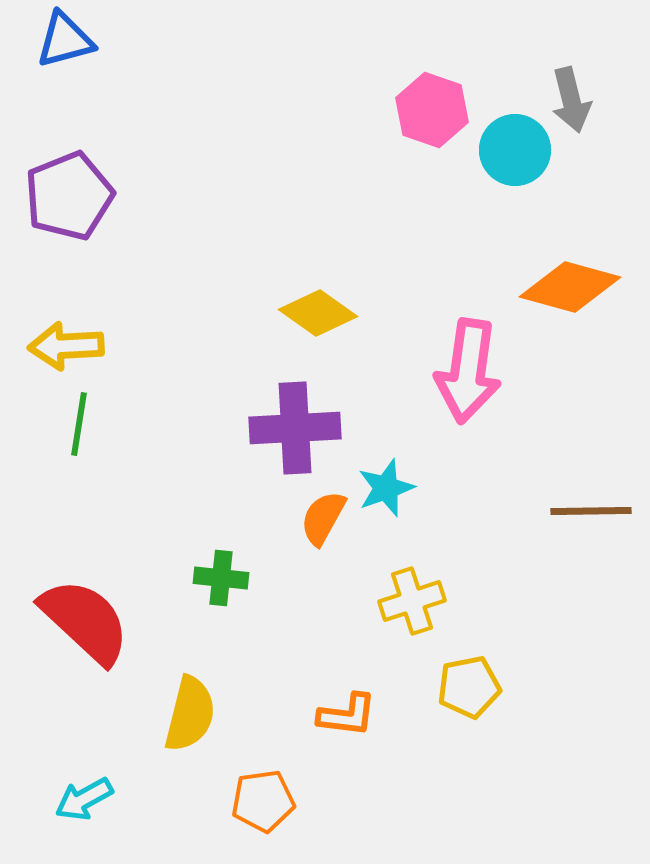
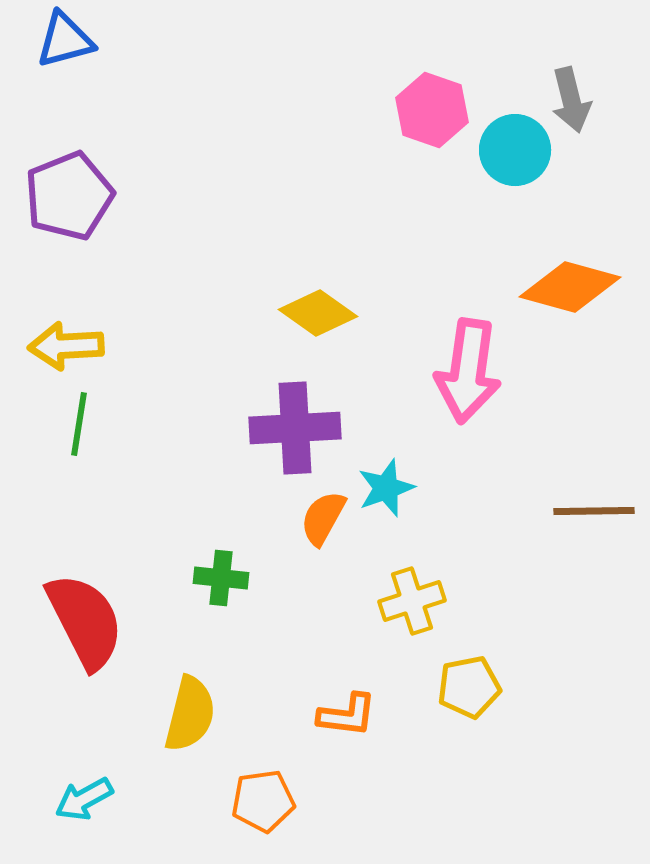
brown line: moved 3 px right
red semicircle: rotated 20 degrees clockwise
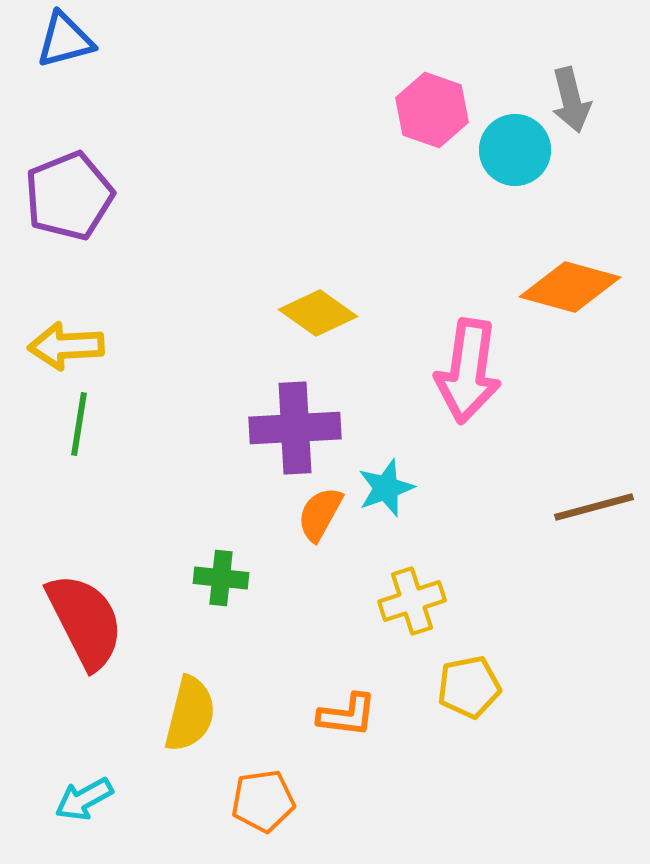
brown line: moved 4 px up; rotated 14 degrees counterclockwise
orange semicircle: moved 3 px left, 4 px up
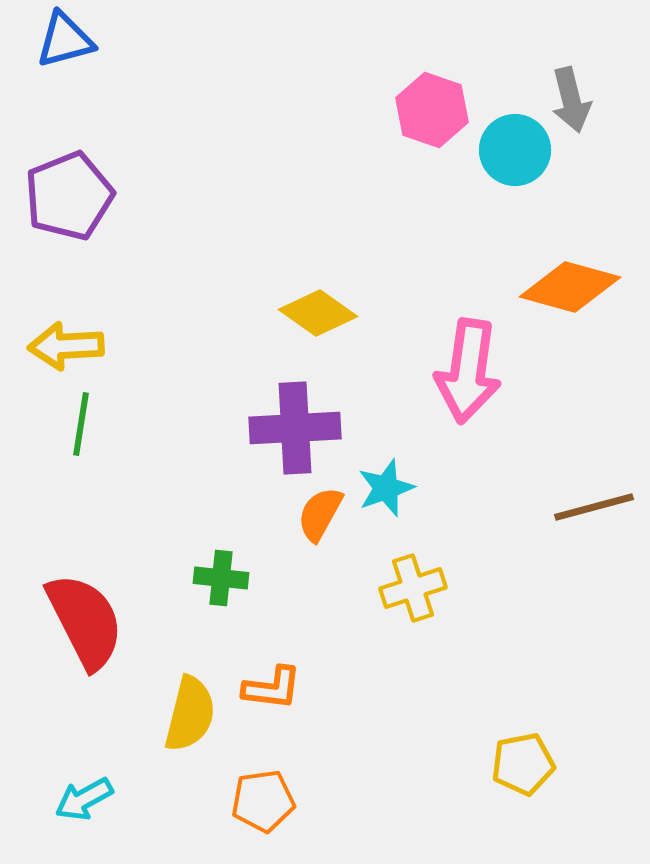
green line: moved 2 px right
yellow cross: moved 1 px right, 13 px up
yellow pentagon: moved 54 px right, 77 px down
orange L-shape: moved 75 px left, 27 px up
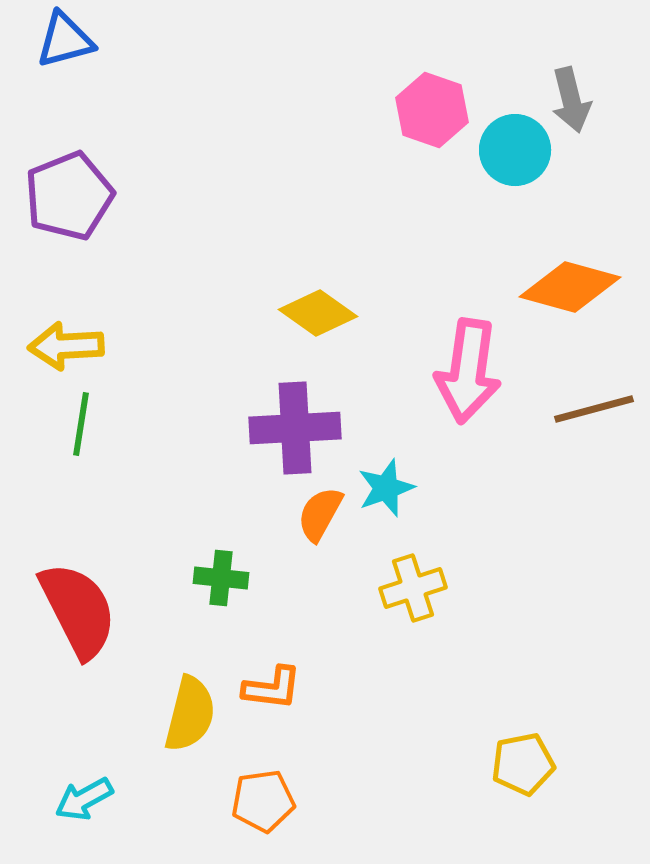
brown line: moved 98 px up
red semicircle: moved 7 px left, 11 px up
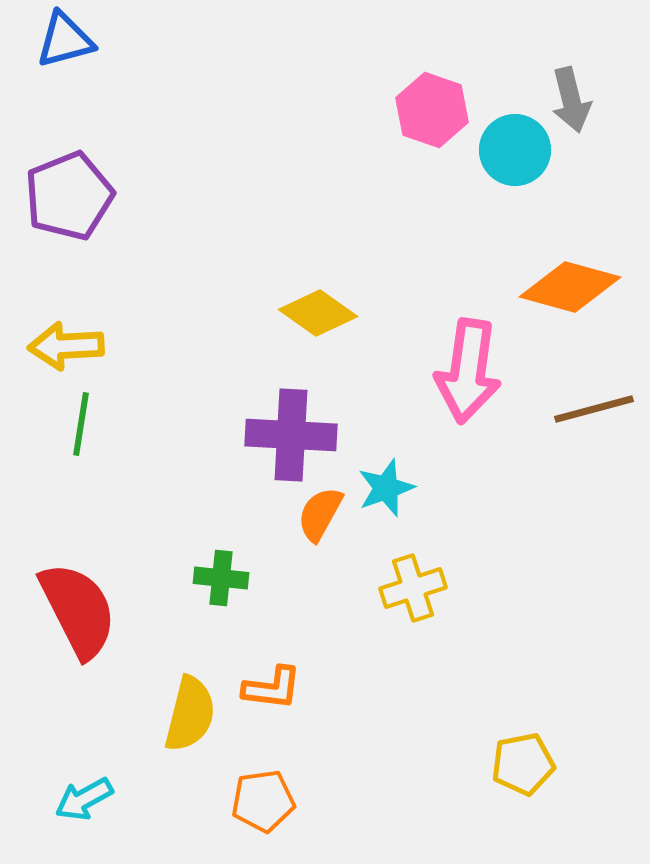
purple cross: moved 4 px left, 7 px down; rotated 6 degrees clockwise
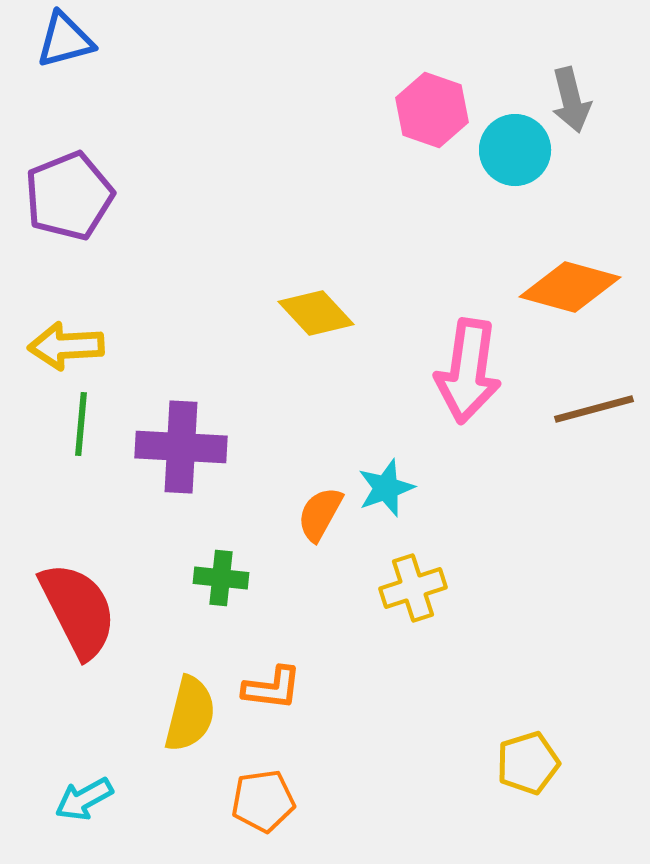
yellow diamond: moved 2 px left; rotated 12 degrees clockwise
green line: rotated 4 degrees counterclockwise
purple cross: moved 110 px left, 12 px down
yellow pentagon: moved 5 px right, 1 px up; rotated 6 degrees counterclockwise
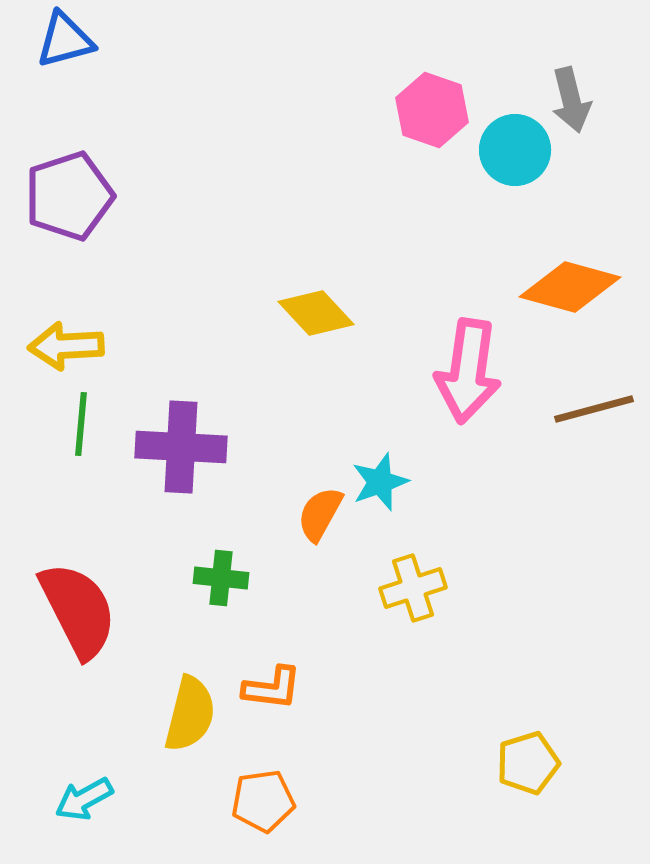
purple pentagon: rotated 4 degrees clockwise
cyan star: moved 6 px left, 6 px up
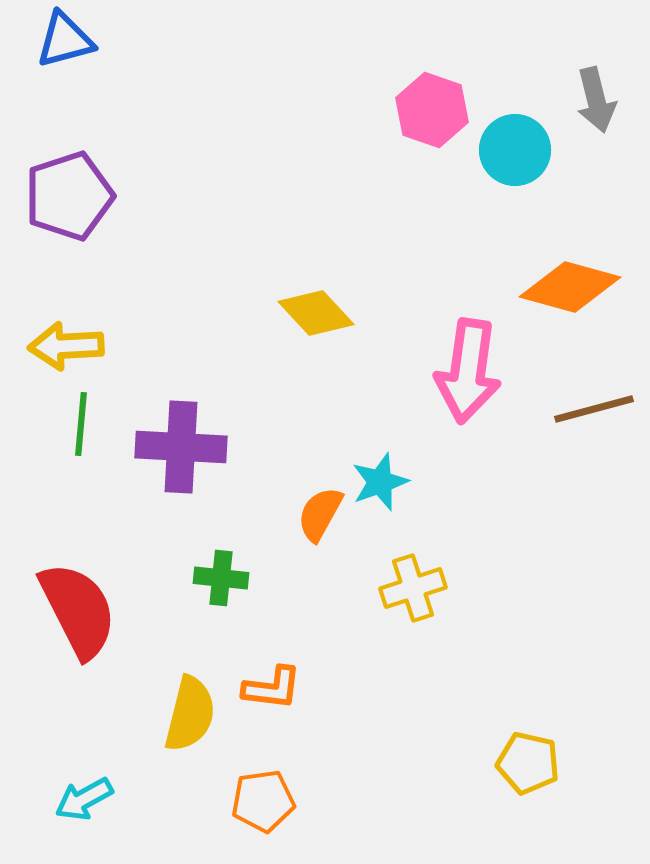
gray arrow: moved 25 px right
yellow pentagon: rotated 30 degrees clockwise
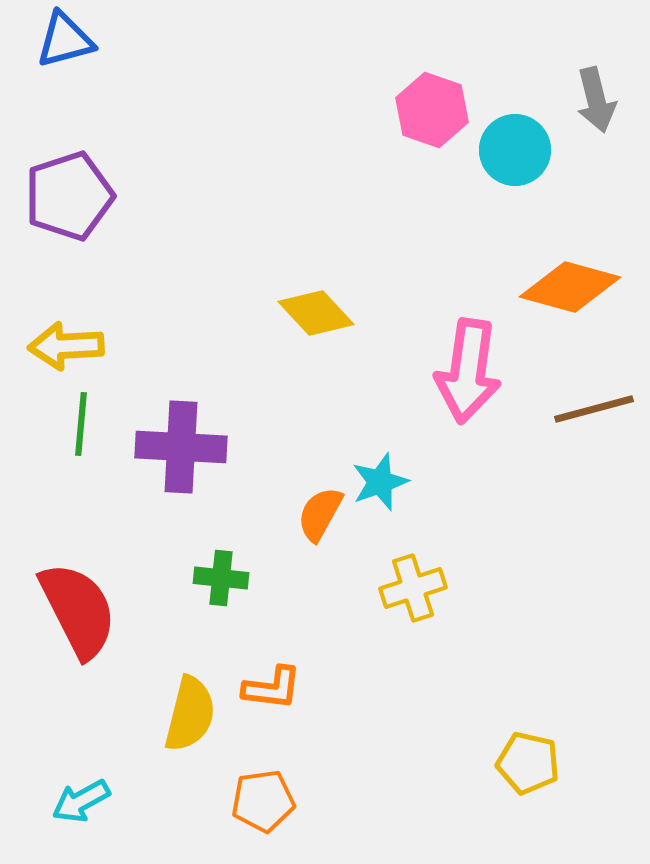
cyan arrow: moved 3 px left, 2 px down
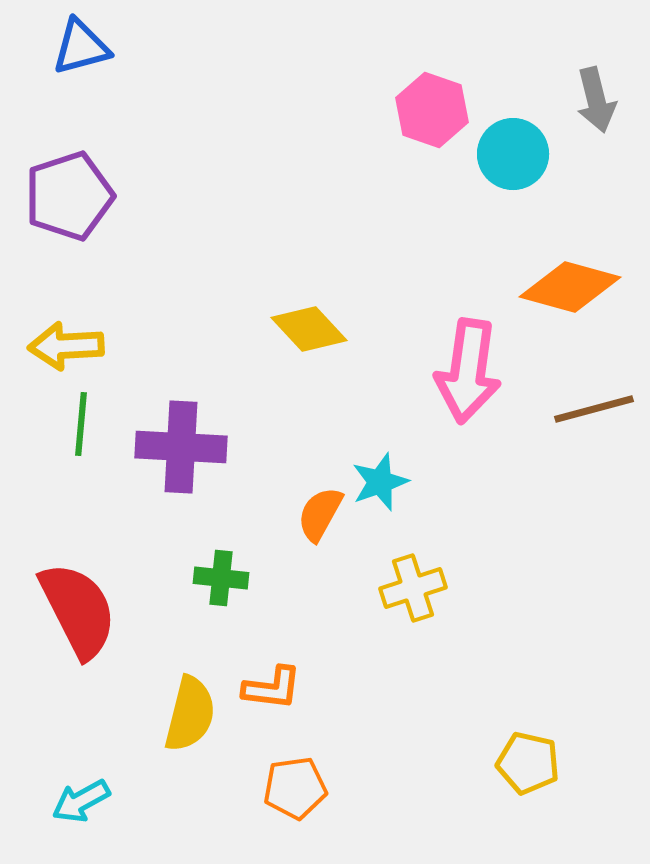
blue triangle: moved 16 px right, 7 px down
cyan circle: moved 2 px left, 4 px down
yellow diamond: moved 7 px left, 16 px down
orange pentagon: moved 32 px right, 13 px up
